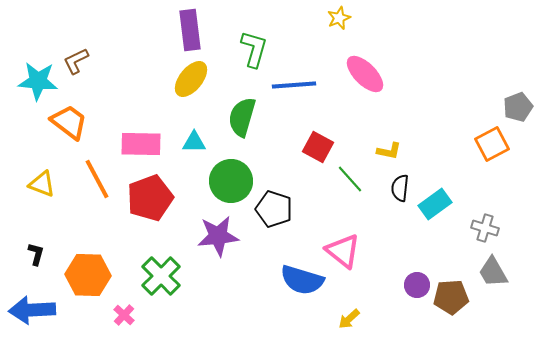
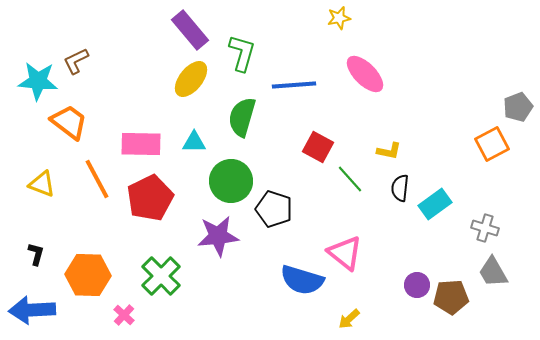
yellow star: rotated 10 degrees clockwise
purple rectangle: rotated 33 degrees counterclockwise
green L-shape: moved 12 px left, 4 px down
red pentagon: rotated 6 degrees counterclockwise
pink triangle: moved 2 px right, 2 px down
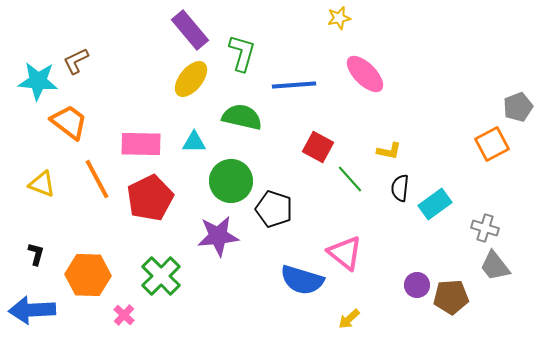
green semicircle: rotated 87 degrees clockwise
gray trapezoid: moved 2 px right, 6 px up; rotated 8 degrees counterclockwise
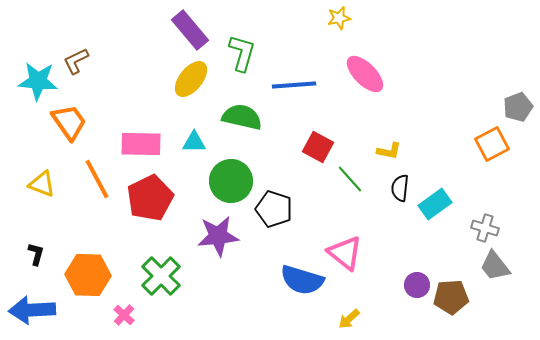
orange trapezoid: rotated 18 degrees clockwise
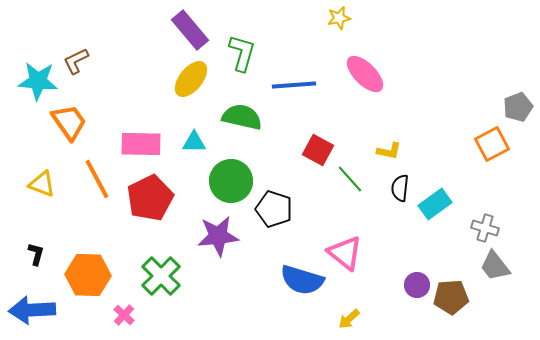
red square: moved 3 px down
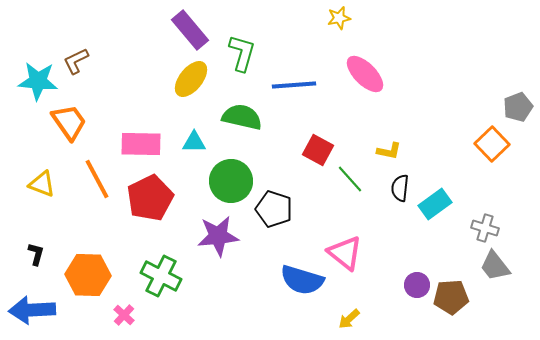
orange square: rotated 16 degrees counterclockwise
green cross: rotated 18 degrees counterclockwise
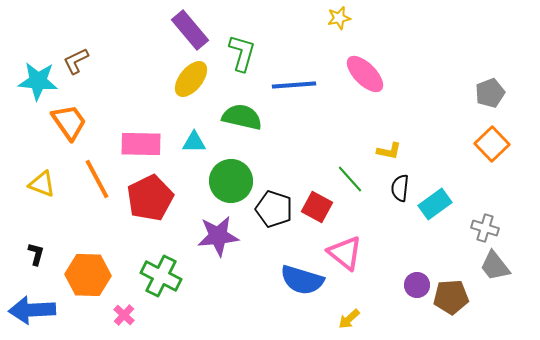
gray pentagon: moved 28 px left, 14 px up
red square: moved 1 px left, 57 px down
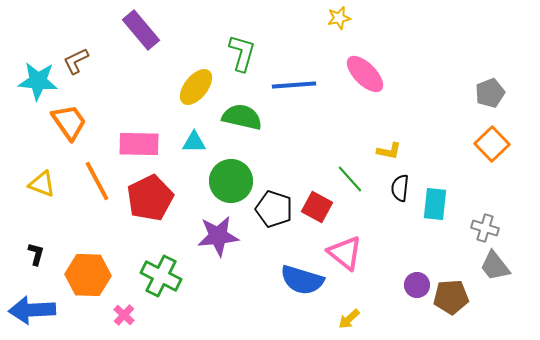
purple rectangle: moved 49 px left
yellow ellipse: moved 5 px right, 8 px down
pink rectangle: moved 2 px left
orange line: moved 2 px down
cyan rectangle: rotated 48 degrees counterclockwise
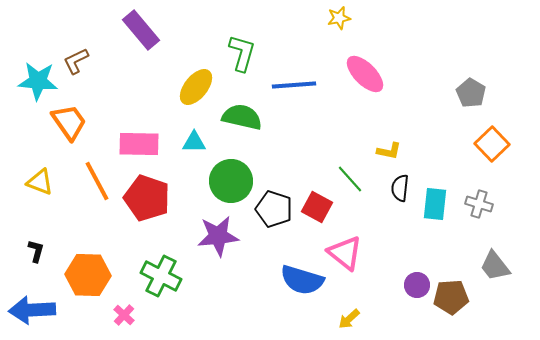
gray pentagon: moved 19 px left; rotated 20 degrees counterclockwise
yellow triangle: moved 2 px left, 2 px up
red pentagon: moved 3 px left; rotated 27 degrees counterclockwise
gray cross: moved 6 px left, 24 px up
black L-shape: moved 3 px up
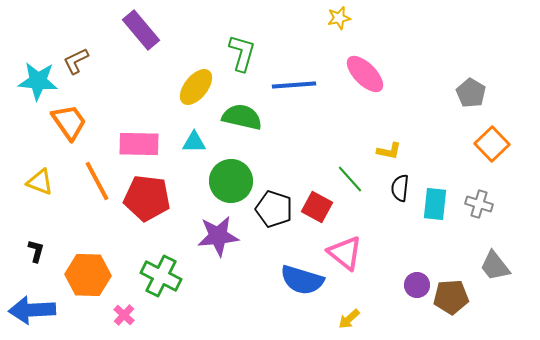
red pentagon: rotated 12 degrees counterclockwise
